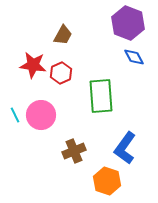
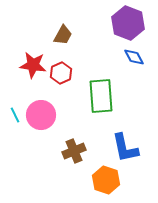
blue L-shape: rotated 48 degrees counterclockwise
orange hexagon: moved 1 px left, 1 px up
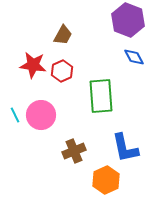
purple hexagon: moved 3 px up
red hexagon: moved 1 px right, 2 px up
orange hexagon: rotated 16 degrees clockwise
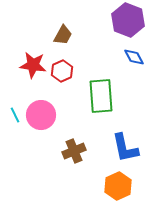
orange hexagon: moved 12 px right, 6 px down
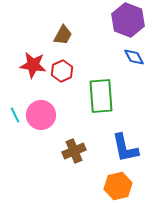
orange hexagon: rotated 12 degrees clockwise
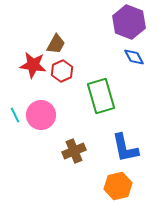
purple hexagon: moved 1 px right, 2 px down
brown trapezoid: moved 7 px left, 9 px down
green rectangle: rotated 12 degrees counterclockwise
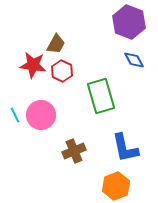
blue diamond: moved 3 px down
red hexagon: rotated 10 degrees counterclockwise
orange hexagon: moved 2 px left; rotated 8 degrees counterclockwise
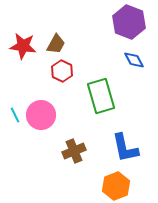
red star: moved 10 px left, 19 px up
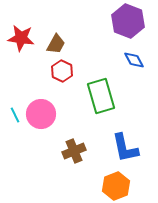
purple hexagon: moved 1 px left, 1 px up
red star: moved 2 px left, 8 px up
pink circle: moved 1 px up
